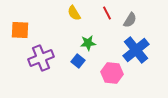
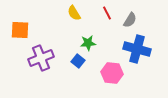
blue cross: moved 1 px right, 1 px up; rotated 36 degrees counterclockwise
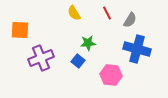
pink hexagon: moved 1 px left, 2 px down
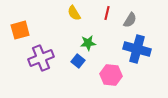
red line: rotated 40 degrees clockwise
orange square: rotated 18 degrees counterclockwise
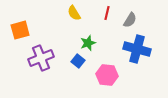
green star: rotated 14 degrees counterclockwise
pink hexagon: moved 4 px left
